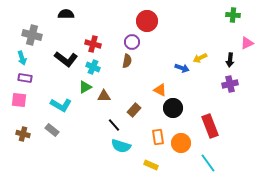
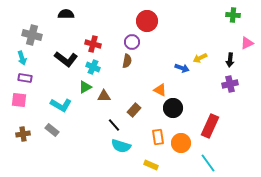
red rectangle: rotated 45 degrees clockwise
brown cross: rotated 24 degrees counterclockwise
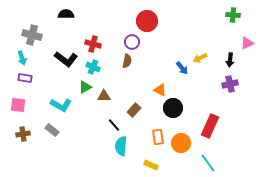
blue arrow: rotated 32 degrees clockwise
pink square: moved 1 px left, 5 px down
cyan semicircle: rotated 78 degrees clockwise
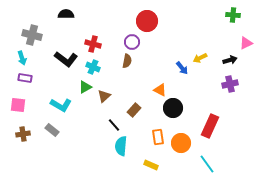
pink triangle: moved 1 px left
black arrow: rotated 112 degrees counterclockwise
brown triangle: rotated 40 degrees counterclockwise
cyan line: moved 1 px left, 1 px down
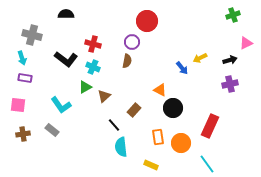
green cross: rotated 24 degrees counterclockwise
cyan L-shape: rotated 25 degrees clockwise
cyan semicircle: moved 1 px down; rotated 12 degrees counterclockwise
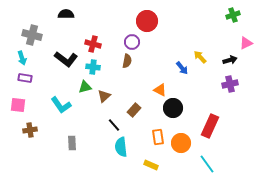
yellow arrow: moved 1 px up; rotated 72 degrees clockwise
cyan cross: rotated 16 degrees counterclockwise
green triangle: rotated 16 degrees clockwise
gray rectangle: moved 20 px right, 13 px down; rotated 48 degrees clockwise
brown cross: moved 7 px right, 4 px up
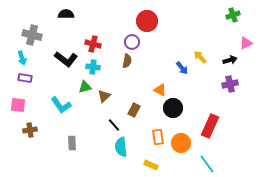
brown rectangle: rotated 16 degrees counterclockwise
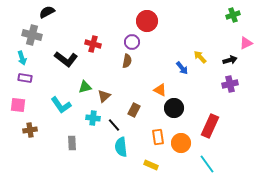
black semicircle: moved 19 px left, 2 px up; rotated 28 degrees counterclockwise
cyan cross: moved 51 px down
black circle: moved 1 px right
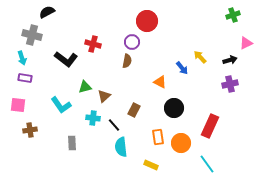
orange triangle: moved 8 px up
